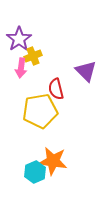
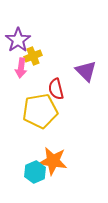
purple star: moved 1 px left, 1 px down
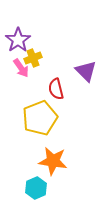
yellow cross: moved 2 px down
pink arrow: rotated 42 degrees counterclockwise
yellow pentagon: moved 7 px down; rotated 12 degrees counterclockwise
cyan hexagon: moved 1 px right, 16 px down
